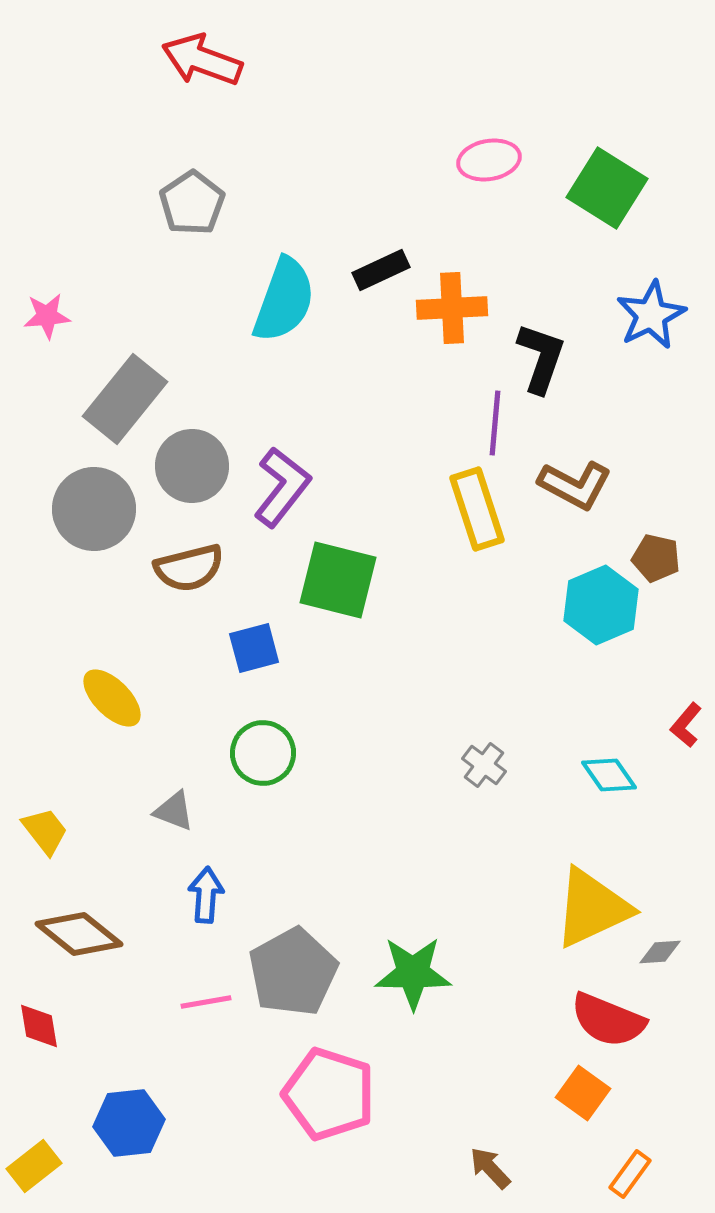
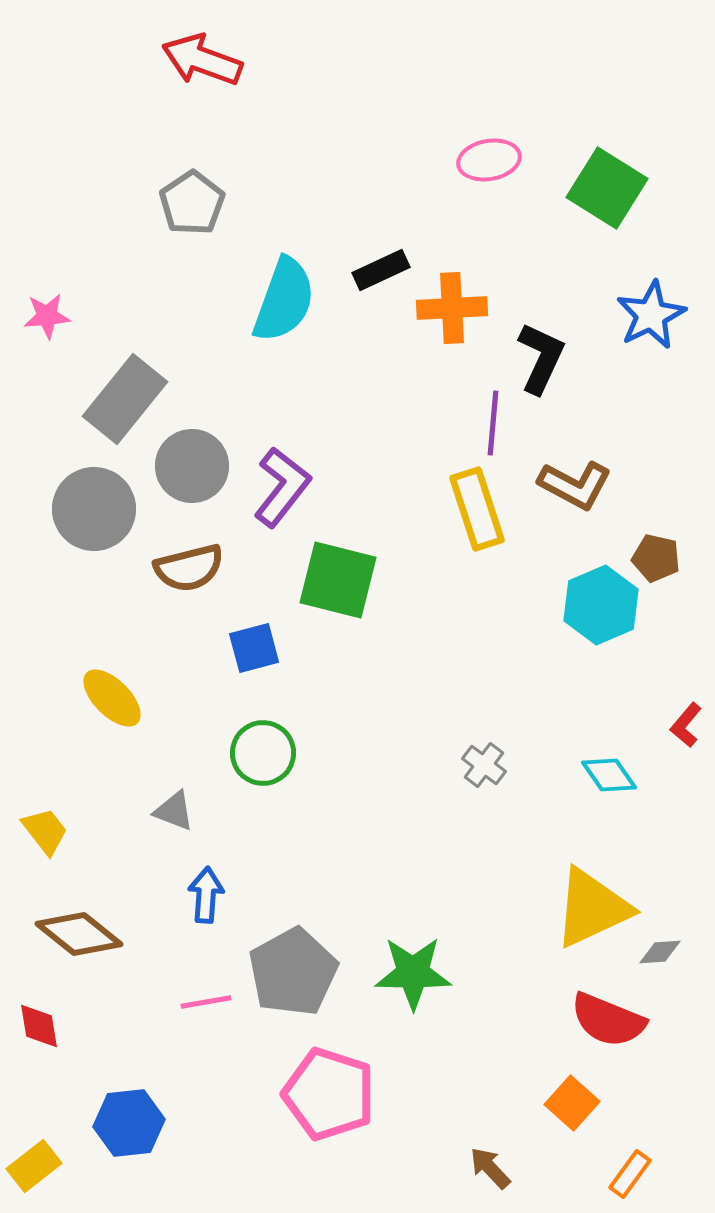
black L-shape at (541, 358): rotated 6 degrees clockwise
purple line at (495, 423): moved 2 px left
orange square at (583, 1093): moved 11 px left, 10 px down; rotated 6 degrees clockwise
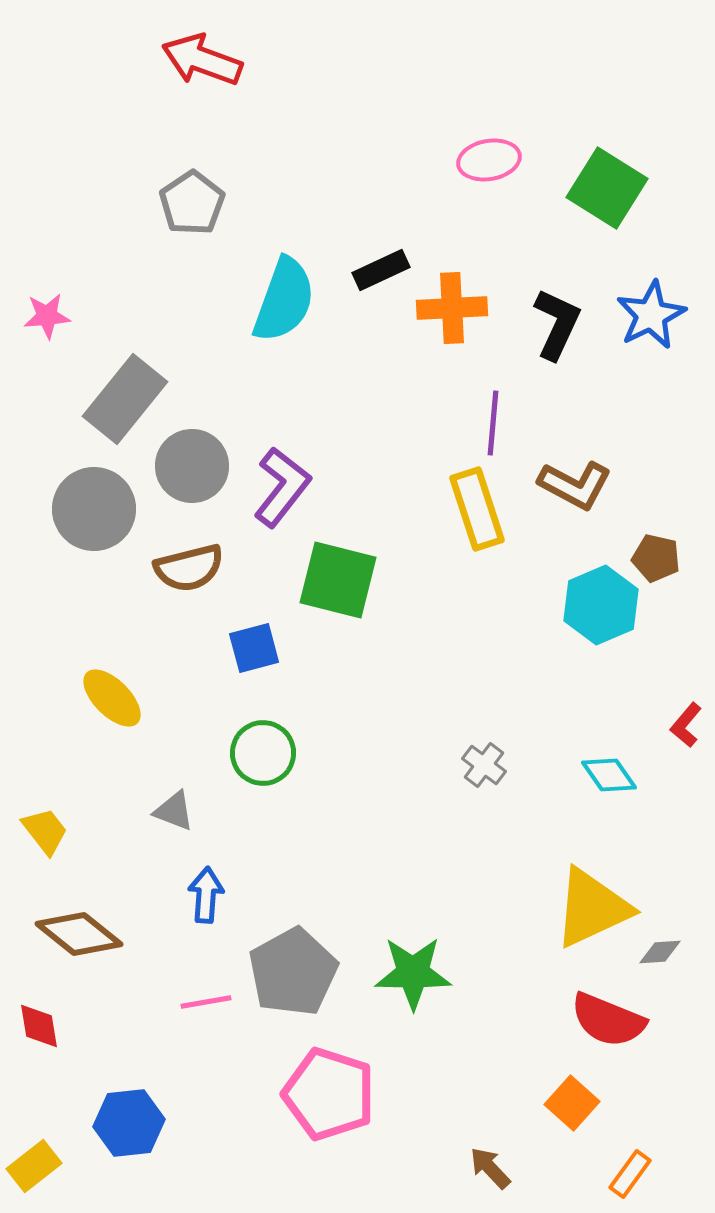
black L-shape at (541, 358): moved 16 px right, 34 px up
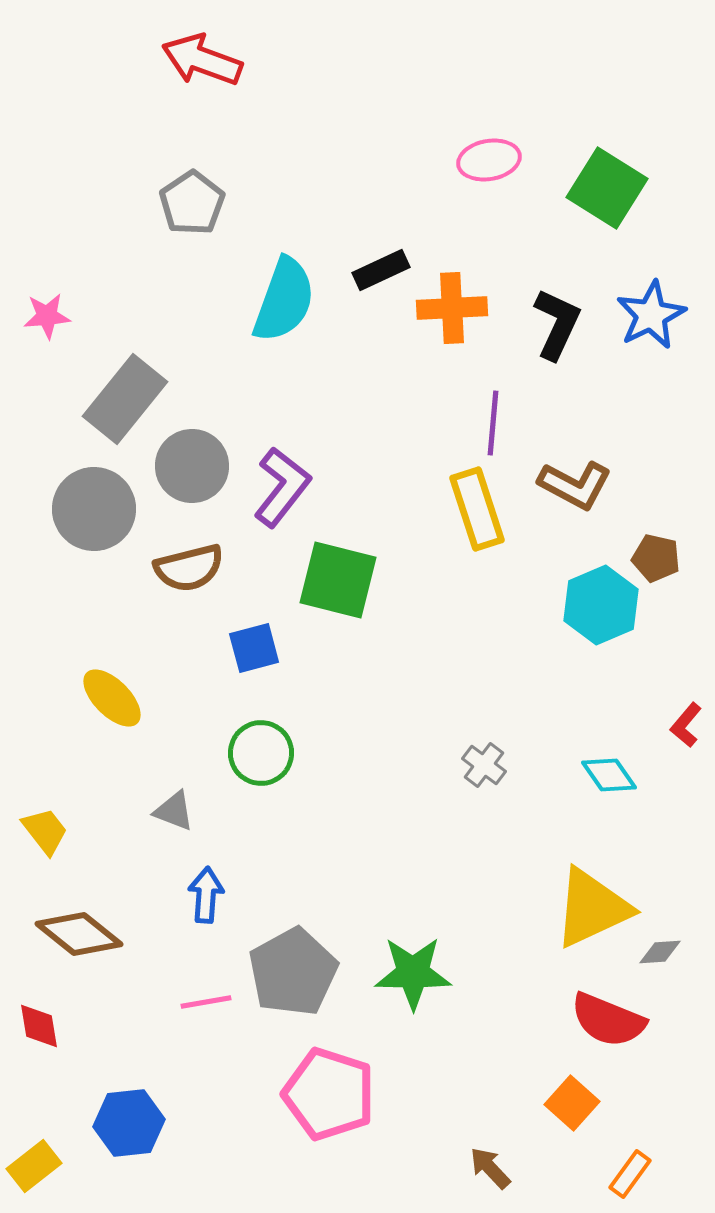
green circle at (263, 753): moved 2 px left
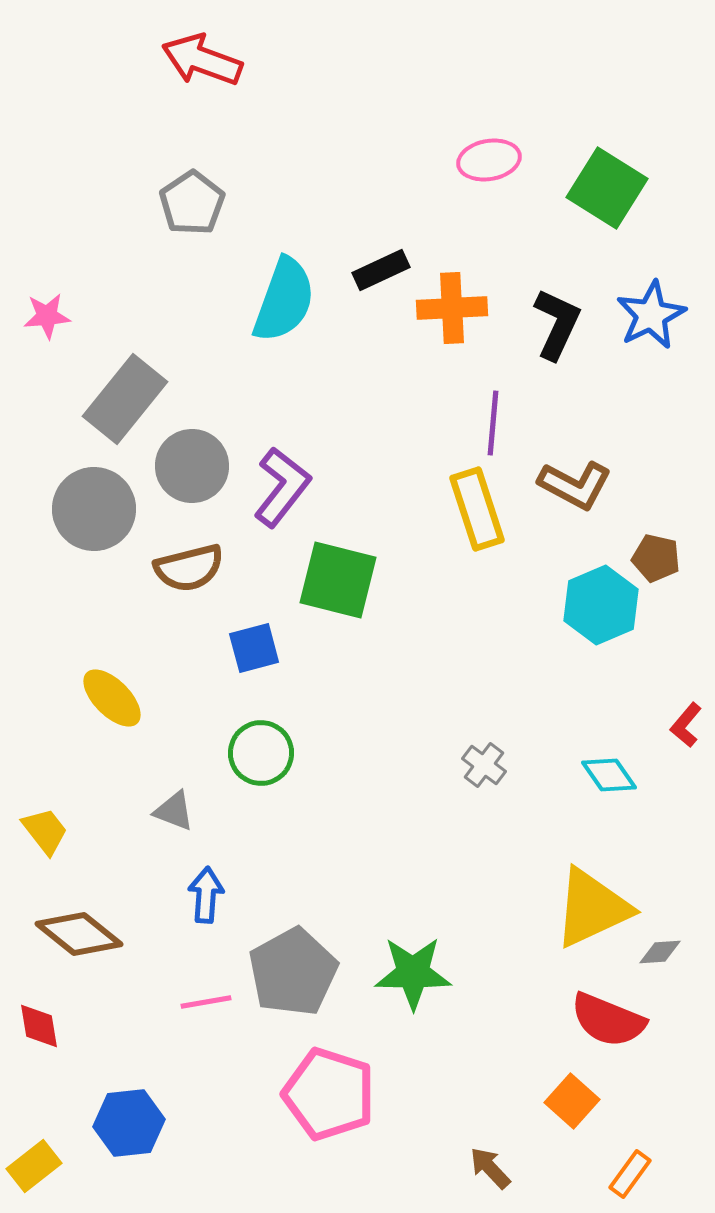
orange square at (572, 1103): moved 2 px up
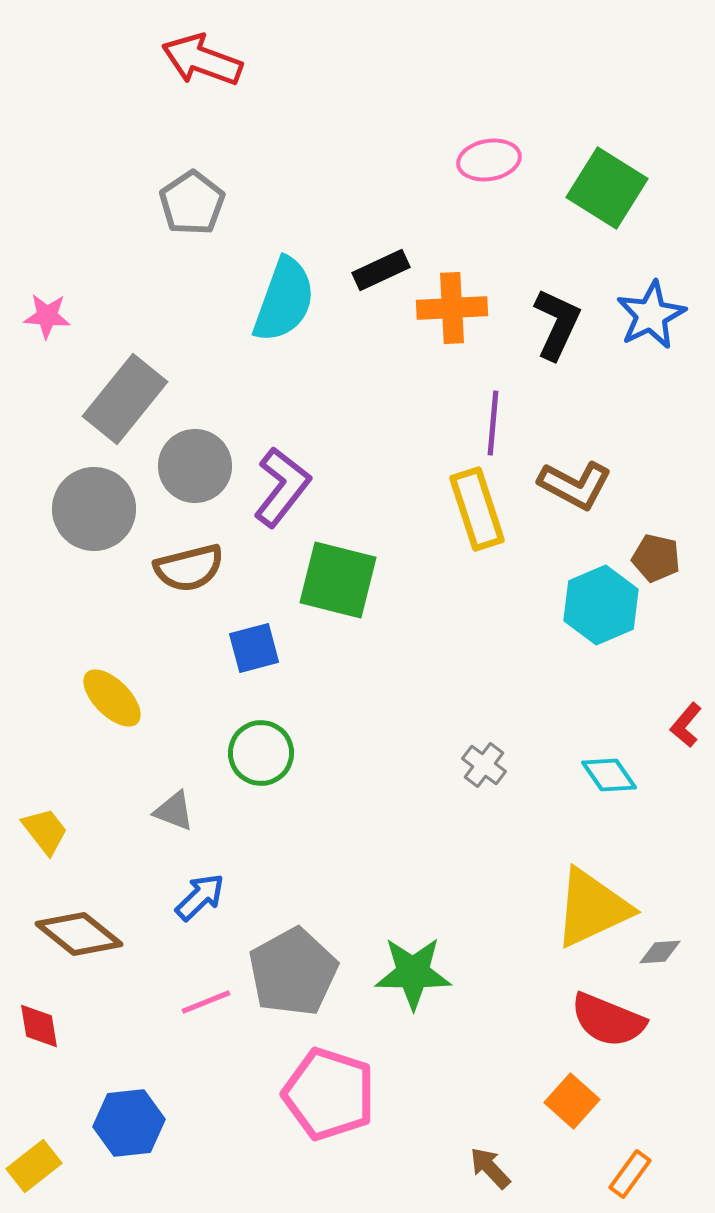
pink star at (47, 316): rotated 9 degrees clockwise
gray circle at (192, 466): moved 3 px right
blue arrow at (206, 895): moved 6 px left, 2 px down; rotated 42 degrees clockwise
pink line at (206, 1002): rotated 12 degrees counterclockwise
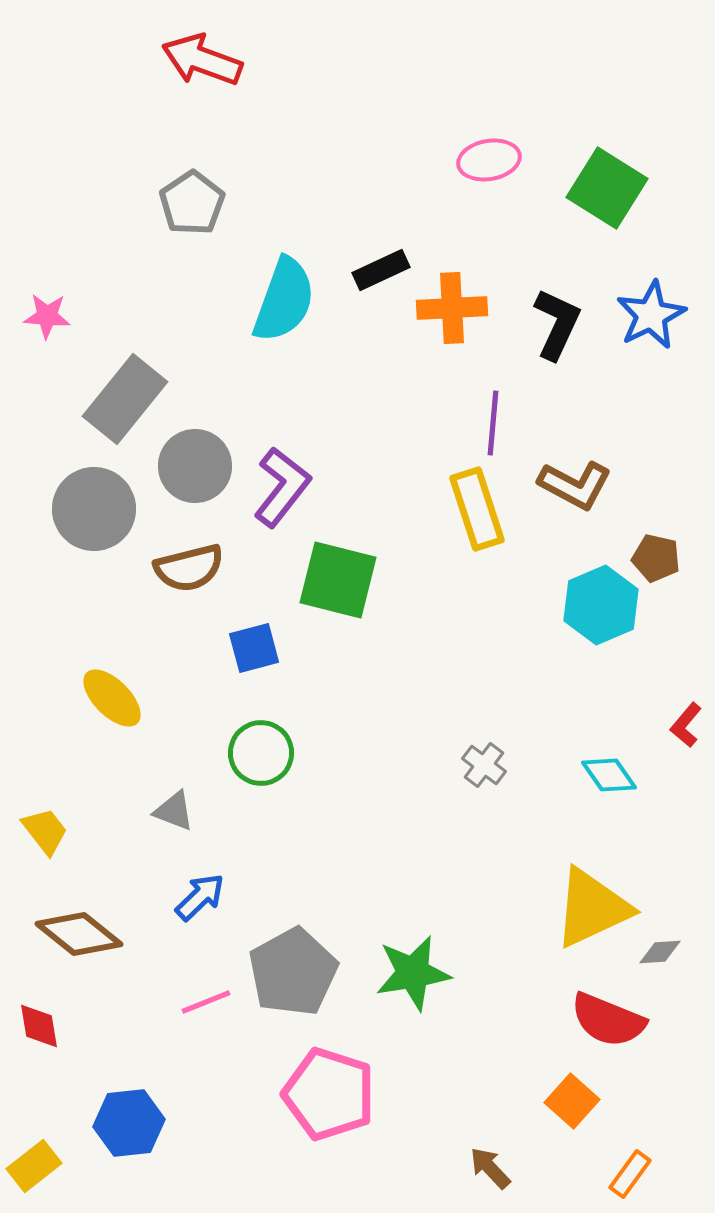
green star at (413, 973): rotated 10 degrees counterclockwise
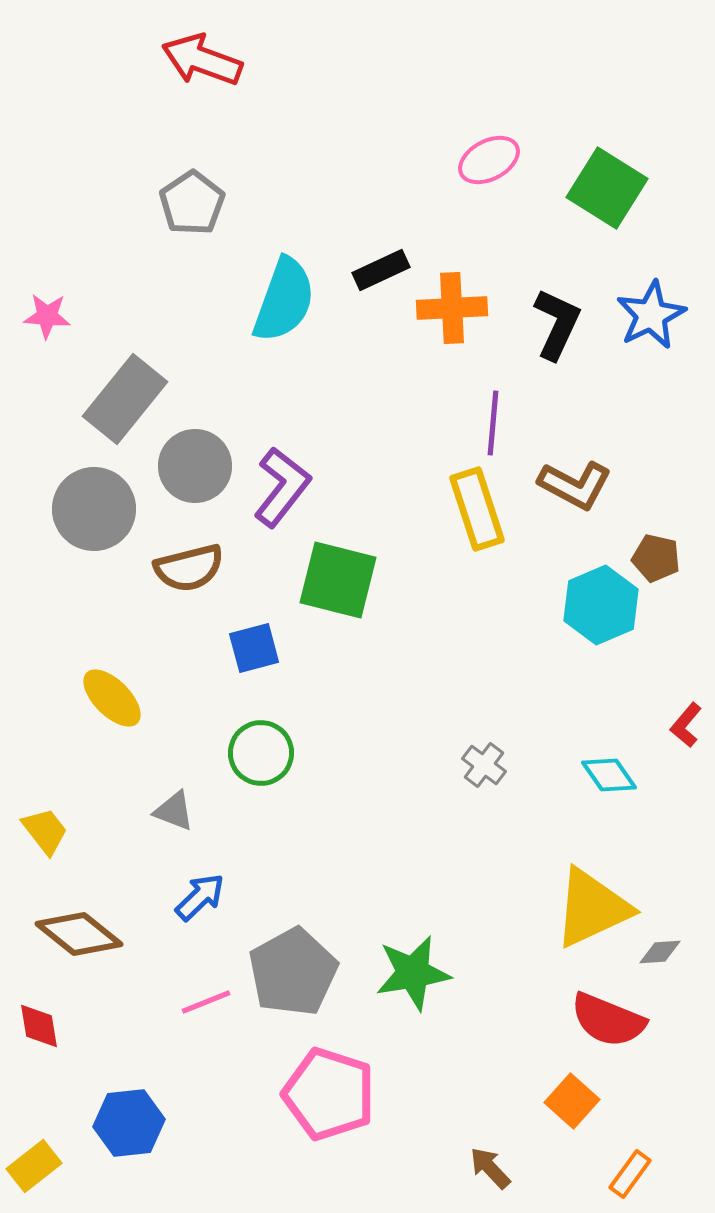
pink ellipse at (489, 160): rotated 18 degrees counterclockwise
